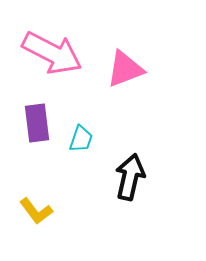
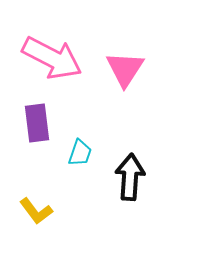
pink arrow: moved 5 px down
pink triangle: rotated 36 degrees counterclockwise
cyan trapezoid: moved 1 px left, 14 px down
black arrow: rotated 9 degrees counterclockwise
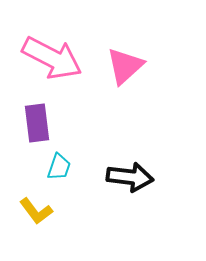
pink triangle: moved 3 px up; rotated 15 degrees clockwise
cyan trapezoid: moved 21 px left, 14 px down
black arrow: rotated 93 degrees clockwise
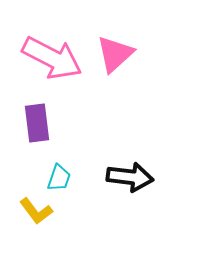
pink triangle: moved 10 px left, 12 px up
cyan trapezoid: moved 11 px down
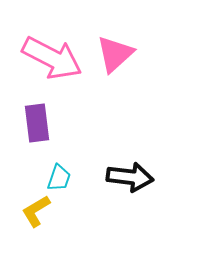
yellow L-shape: rotated 96 degrees clockwise
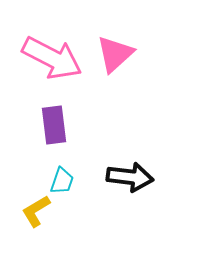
purple rectangle: moved 17 px right, 2 px down
cyan trapezoid: moved 3 px right, 3 px down
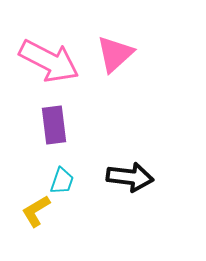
pink arrow: moved 3 px left, 3 px down
